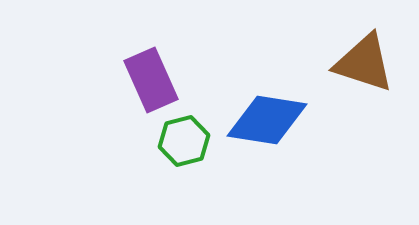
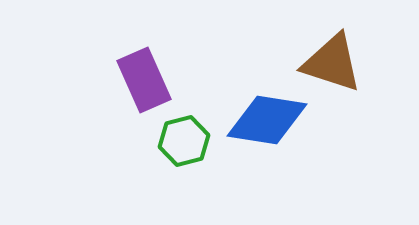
brown triangle: moved 32 px left
purple rectangle: moved 7 px left
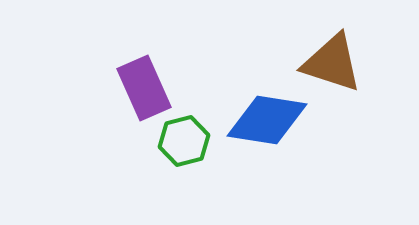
purple rectangle: moved 8 px down
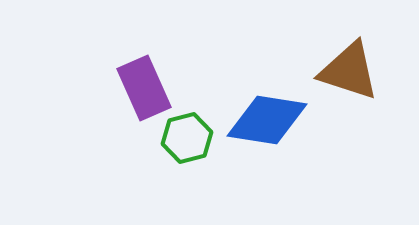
brown triangle: moved 17 px right, 8 px down
green hexagon: moved 3 px right, 3 px up
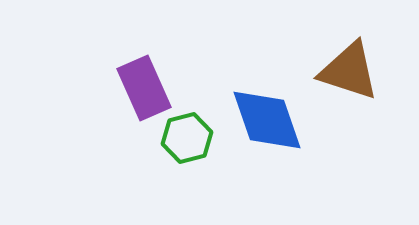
blue diamond: rotated 62 degrees clockwise
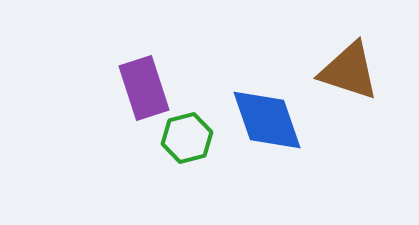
purple rectangle: rotated 6 degrees clockwise
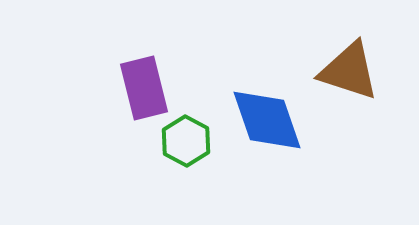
purple rectangle: rotated 4 degrees clockwise
green hexagon: moved 1 px left, 3 px down; rotated 18 degrees counterclockwise
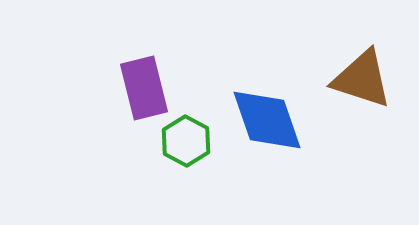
brown triangle: moved 13 px right, 8 px down
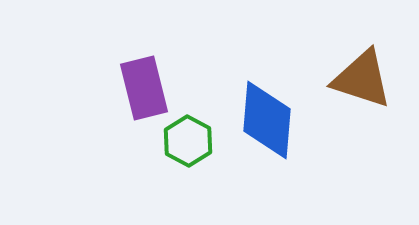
blue diamond: rotated 24 degrees clockwise
green hexagon: moved 2 px right
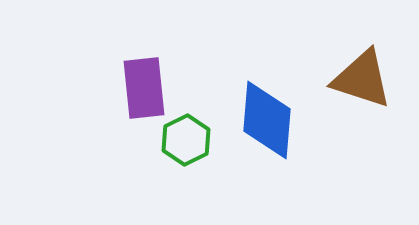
purple rectangle: rotated 8 degrees clockwise
green hexagon: moved 2 px left, 1 px up; rotated 6 degrees clockwise
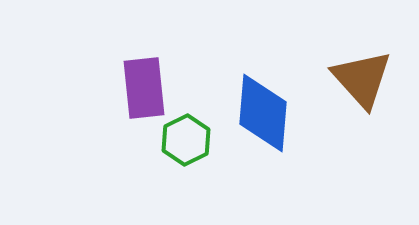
brown triangle: rotated 30 degrees clockwise
blue diamond: moved 4 px left, 7 px up
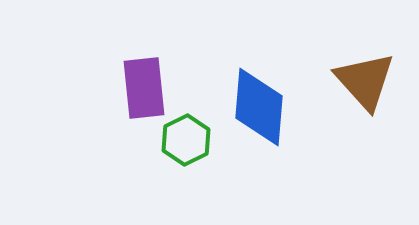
brown triangle: moved 3 px right, 2 px down
blue diamond: moved 4 px left, 6 px up
